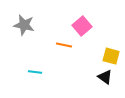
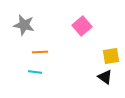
orange line: moved 24 px left, 7 px down; rotated 14 degrees counterclockwise
yellow square: rotated 24 degrees counterclockwise
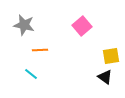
orange line: moved 2 px up
cyan line: moved 4 px left, 2 px down; rotated 32 degrees clockwise
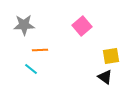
gray star: rotated 15 degrees counterclockwise
cyan line: moved 5 px up
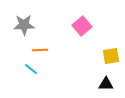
black triangle: moved 1 px right, 7 px down; rotated 35 degrees counterclockwise
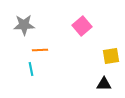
cyan line: rotated 40 degrees clockwise
black triangle: moved 2 px left
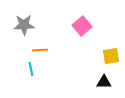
black triangle: moved 2 px up
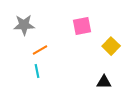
pink square: rotated 30 degrees clockwise
orange line: rotated 28 degrees counterclockwise
yellow square: moved 10 px up; rotated 36 degrees counterclockwise
cyan line: moved 6 px right, 2 px down
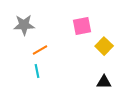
yellow square: moved 7 px left
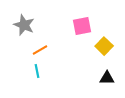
gray star: rotated 25 degrees clockwise
black triangle: moved 3 px right, 4 px up
